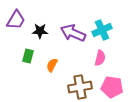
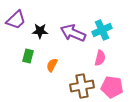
purple trapezoid: rotated 15 degrees clockwise
brown cross: moved 2 px right, 1 px up
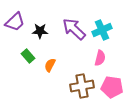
purple trapezoid: moved 1 px left, 2 px down
purple arrow: moved 1 px right, 4 px up; rotated 20 degrees clockwise
green rectangle: rotated 56 degrees counterclockwise
orange semicircle: moved 2 px left
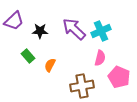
purple trapezoid: moved 1 px left, 1 px up
cyan cross: moved 1 px left, 1 px down
pink pentagon: moved 7 px right, 10 px up; rotated 15 degrees clockwise
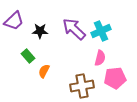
orange semicircle: moved 6 px left, 6 px down
pink pentagon: moved 4 px left, 1 px down; rotated 30 degrees counterclockwise
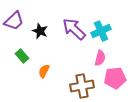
black star: rotated 21 degrees clockwise
green rectangle: moved 6 px left
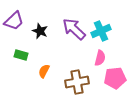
green rectangle: moved 1 px left, 1 px up; rotated 32 degrees counterclockwise
brown cross: moved 5 px left, 4 px up
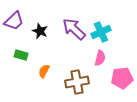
cyan cross: moved 1 px down
pink pentagon: moved 7 px right
